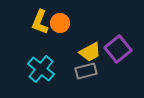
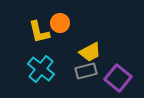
yellow L-shape: moved 1 px left, 10 px down; rotated 35 degrees counterclockwise
purple square: moved 29 px down; rotated 12 degrees counterclockwise
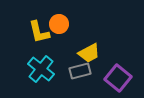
orange circle: moved 1 px left, 1 px down
yellow trapezoid: moved 1 px left, 1 px down
gray rectangle: moved 6 px left
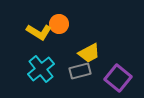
yellow L-shape: rotated 45 degrees counterclockwise
cyan cross: rotated 12 degrees clockwise
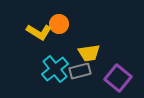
yellow trapezoid: rotated 20 degrees clockwise
cyan cross: moved 14 px right
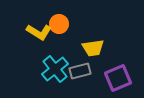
yellow trapezoid: moved 4 px right, 5 px up
purple square: rotated 28 degrees clockwise
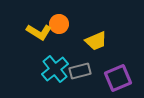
yellow trapezoid: moved 3 px right, 7 px up; rotated 15 degrees counterclockwise
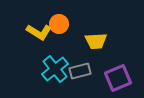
yellow trapezoid: rotated 20 degrees clockwise
